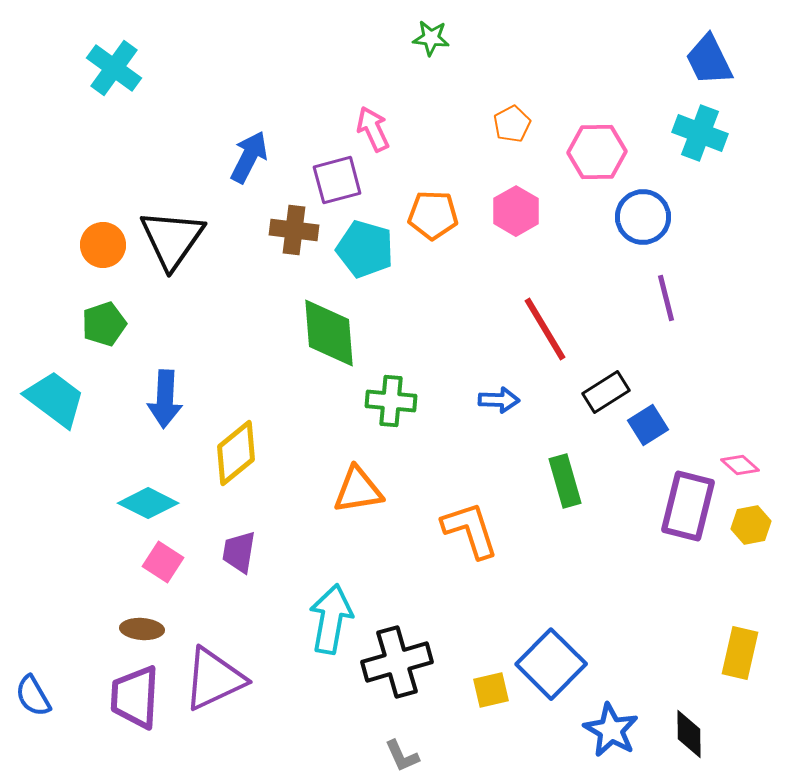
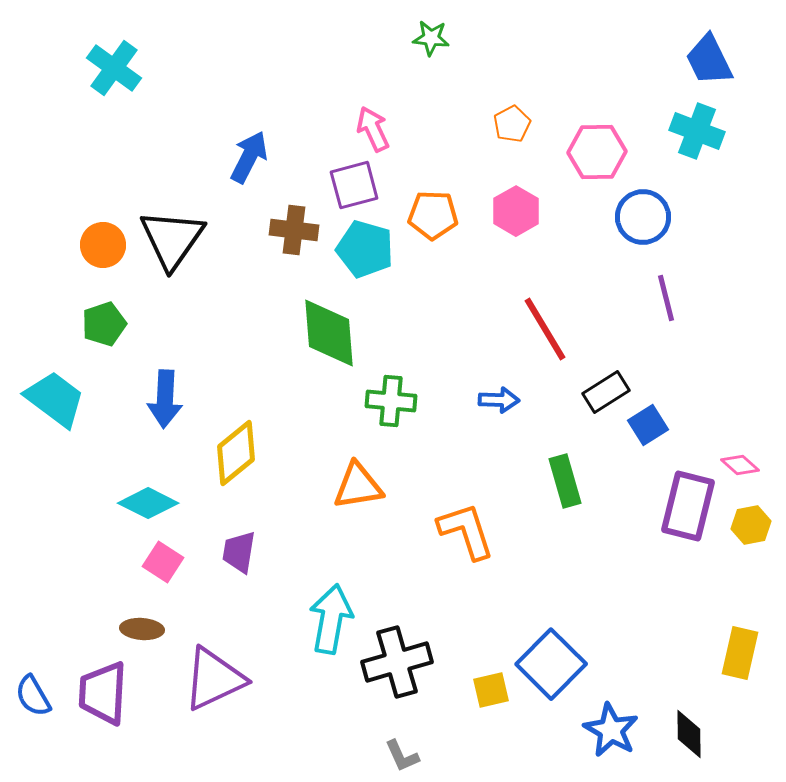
cyan cross at (700, 133): moved 3 px left, 2 px up
purple square at (337, 180): moved 17 px right, 5 px down
orange triangle at (358, 490): moved 4 px up
orange L-shape at (470, 530): moved 4 px left, 1 px down
purple trapezoid at (135, 697): moved 32 px left, 4 px up
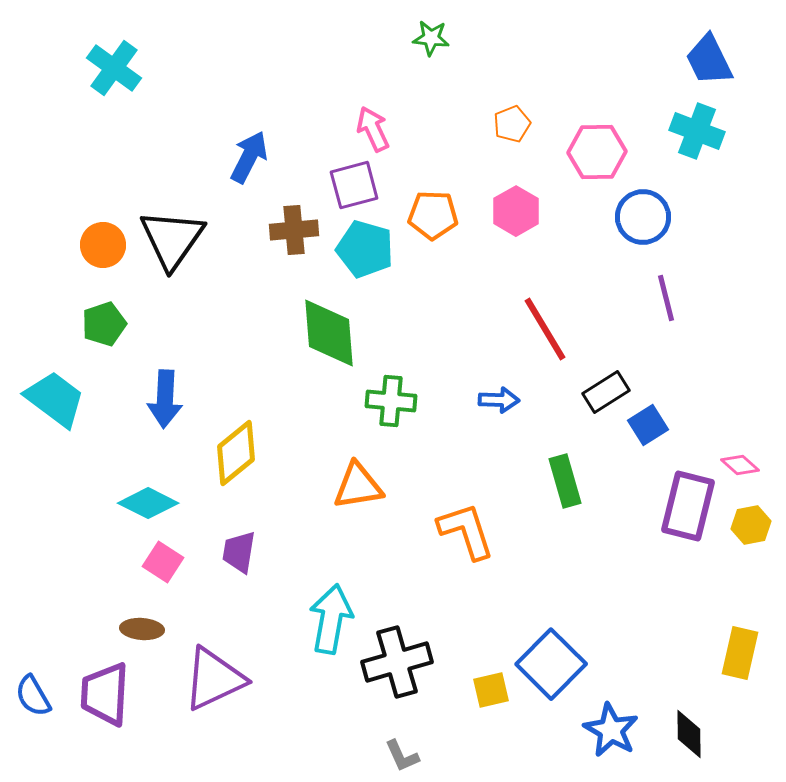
orange pentagon at (512, 124): rotated 6 degrees clockwise
brown cross at (294, 230): rotated 12 degrees counterclockwise
purple trapezoid at (103, 693): moved 2 px right, 1 px down
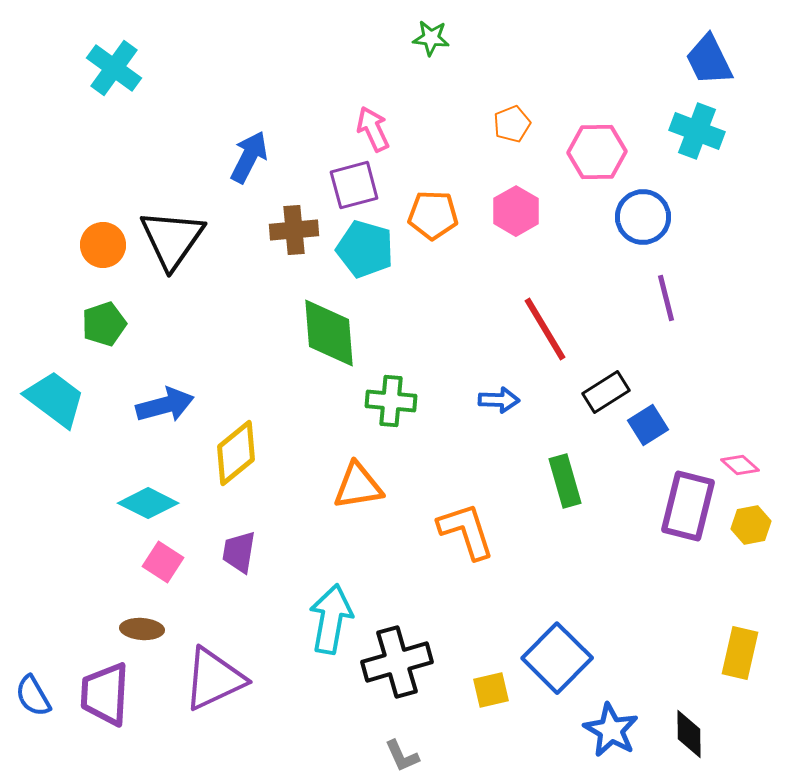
blue arrow at (165, 399): moved 6 px down; rotated 108 degrees counterclockwise
blue square at (551, 664): moved 6 px right, 6 px up
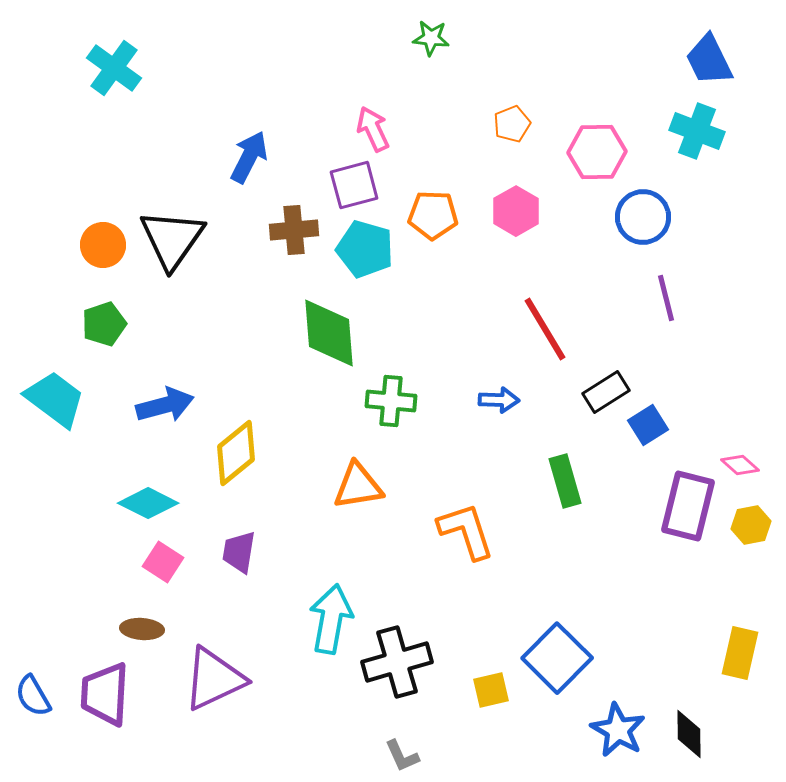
blue star at (611, 730): moved 7 px right
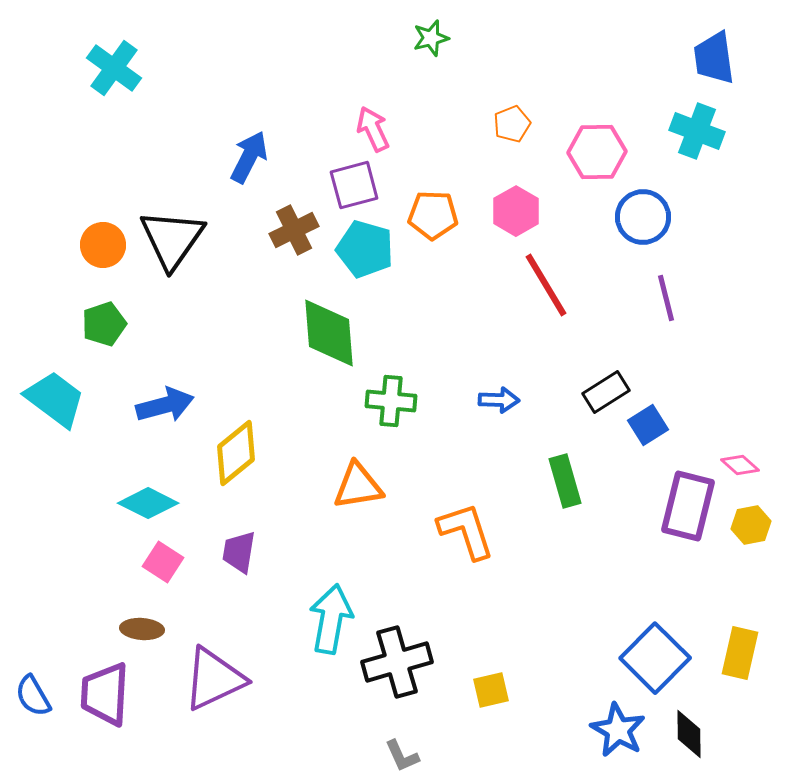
green star at (431, 38): rotated 21 degrees counterclockwise
blue trapezoid at (709, 60): moved 5 px right, 2 px up; rotated 18 degrees clockwise
brown cross at (294, 230): rotated 21 degrees counterclockwise
red line at (545, 329): moved 1 px right, 44 px up
blue square at (557, 658): moved 98 px right
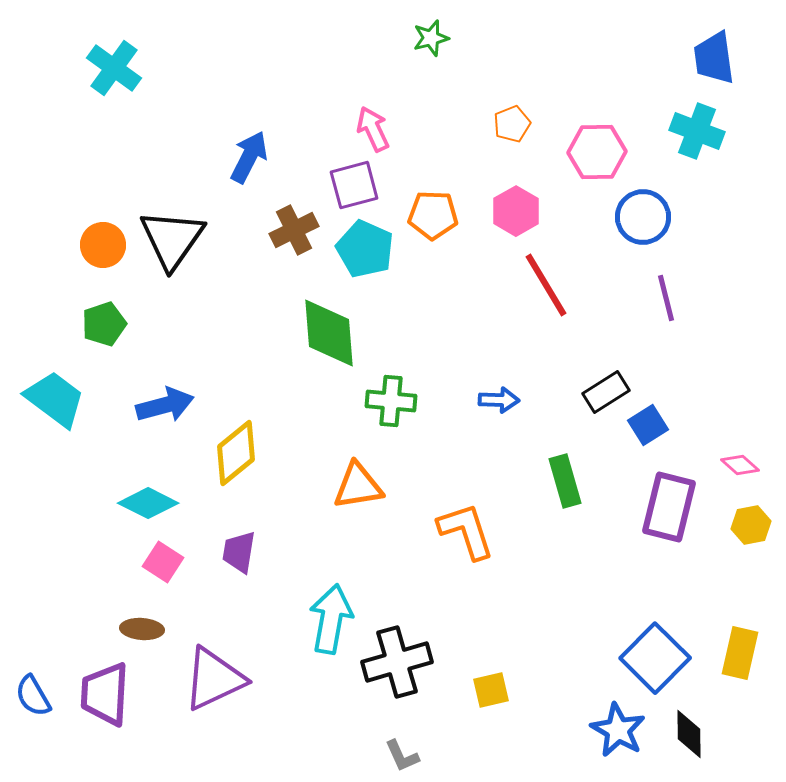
cyan pentagon at (365, 249): rotated 8 degrees clockwise
purple rectangle at (688, 506): moved 19 px left, 1 px down
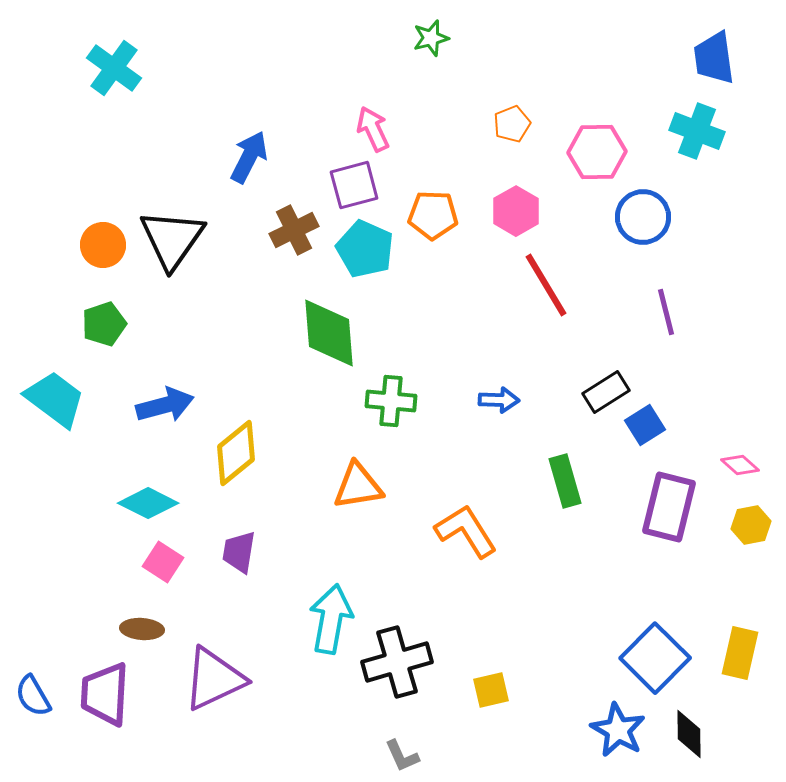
purple line at (666, 298): moved 14 px down
blue square at (648, 425): moved 3 px left
orange L-shape at (466, 531): rotated 14 degrees counterclockwise
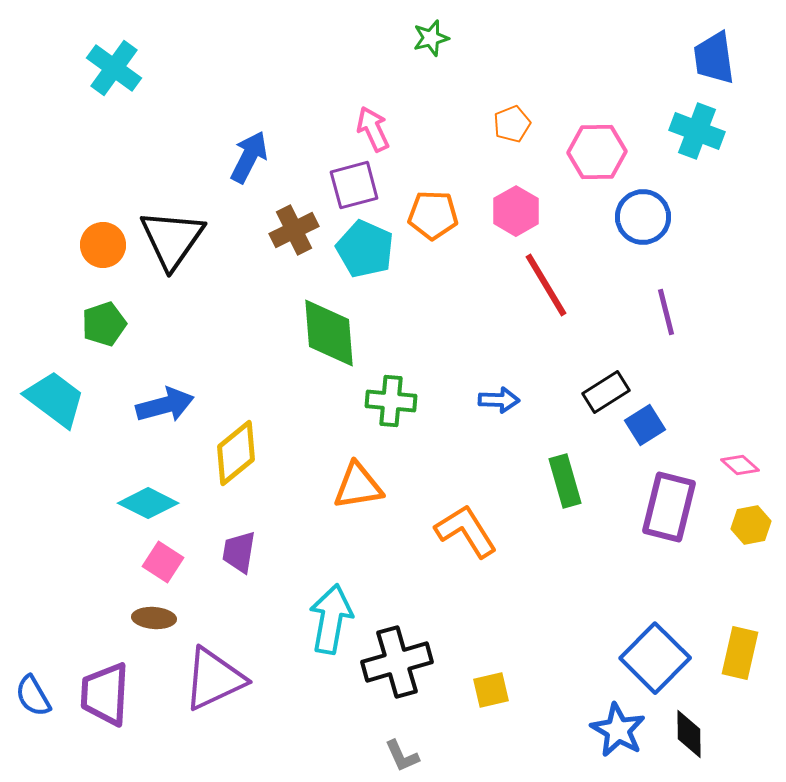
brown ellipse at (142, 629): moved 12 px right, 11 px up
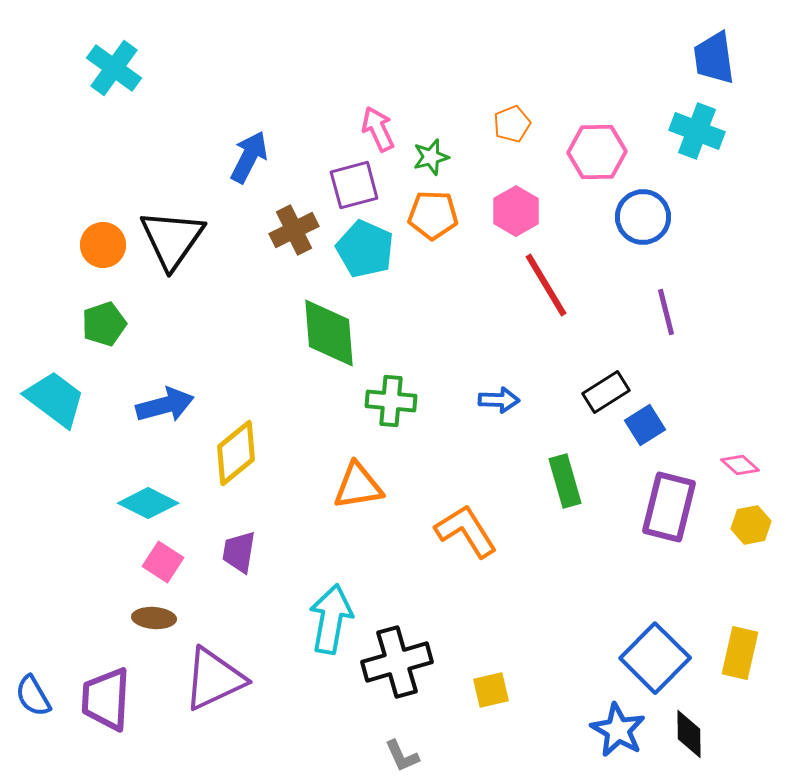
green star at (431, 38): moved 119 px down
pink arrow at (373, 129): moved 5 px right
purple trapezoid at (105, 694): moved 1 px right, 5 px down
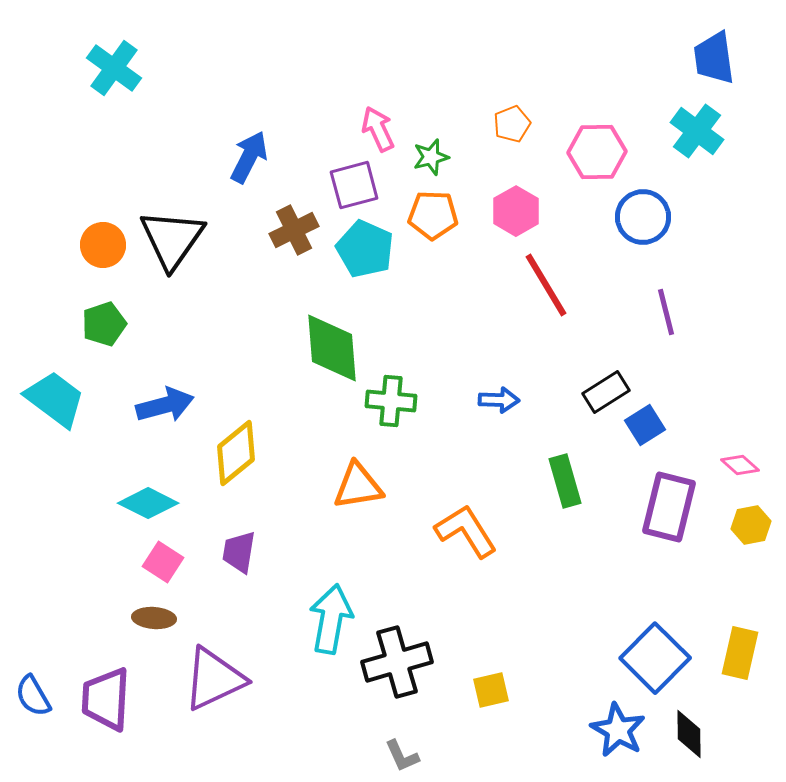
cyan cross at (697, 131): rotated 16 degrees clockwise
green diamond at (329, 333): moved 3 px right, 15 px down
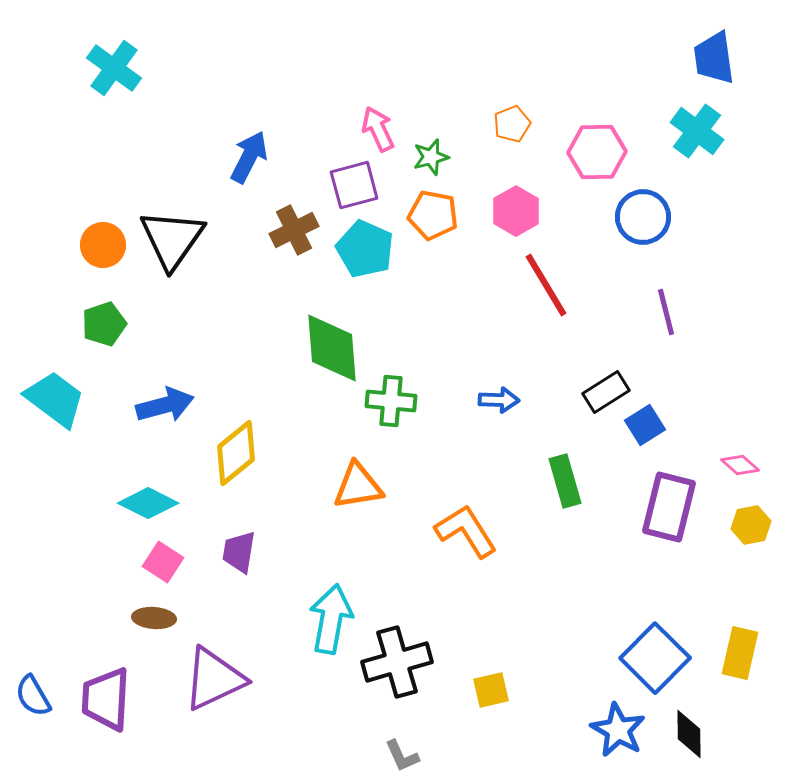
orange pentagon at (433, 215): rotated 9 degrees clockwise
